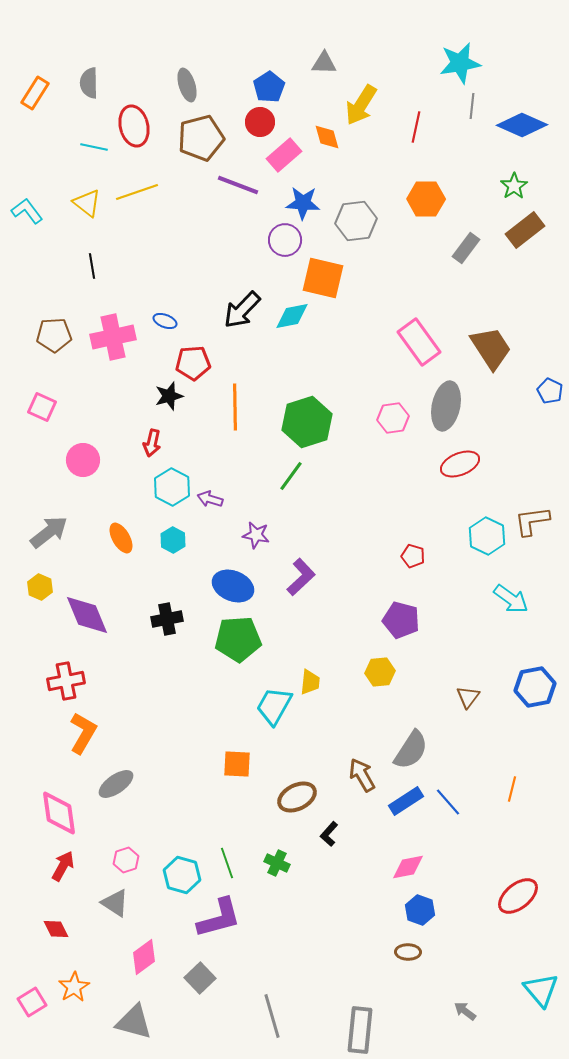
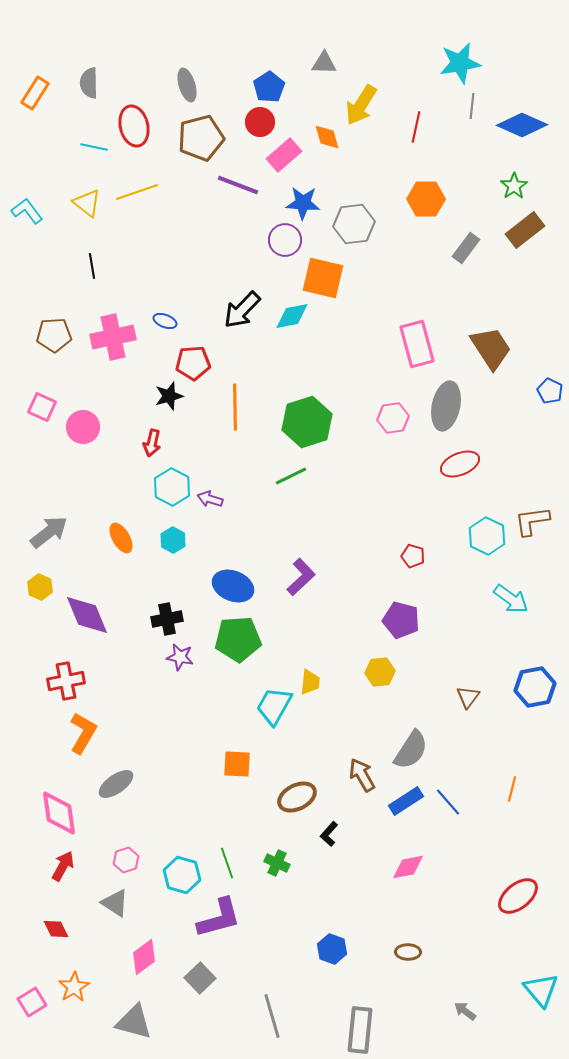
gray hexagon at (356, 221): moved 2 px left, 3 px down
pink rectangle at (419, 342): moved 2 px left, 2 px down; rotated 21 degrees clockwise
pink circle at (83, 460): moved 33 px up
green line at (291, 476): rotated 28 degrees clockwise
purple star at (256, 535): moved 76 px left, 122 px down
blue hexagon at (420, 910): moved 88 px left, 39 px down
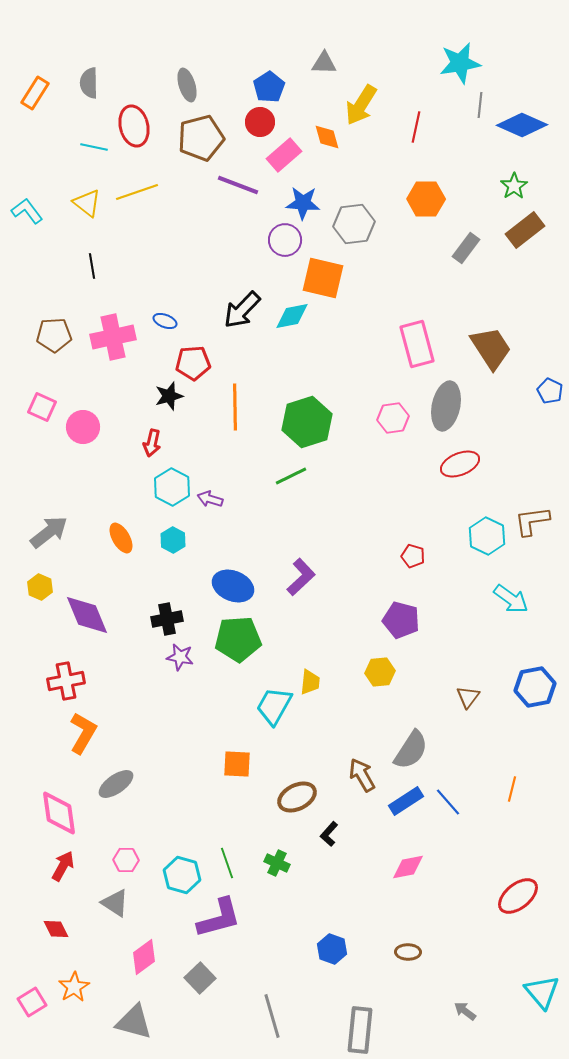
gray line at (472, 106): moved 8 px right, 1 px up
pink hexagon at (126, 860): rotated 20 degrees clockwise
cyan triangle at (541, 990): moved 1 px right, 2 px down
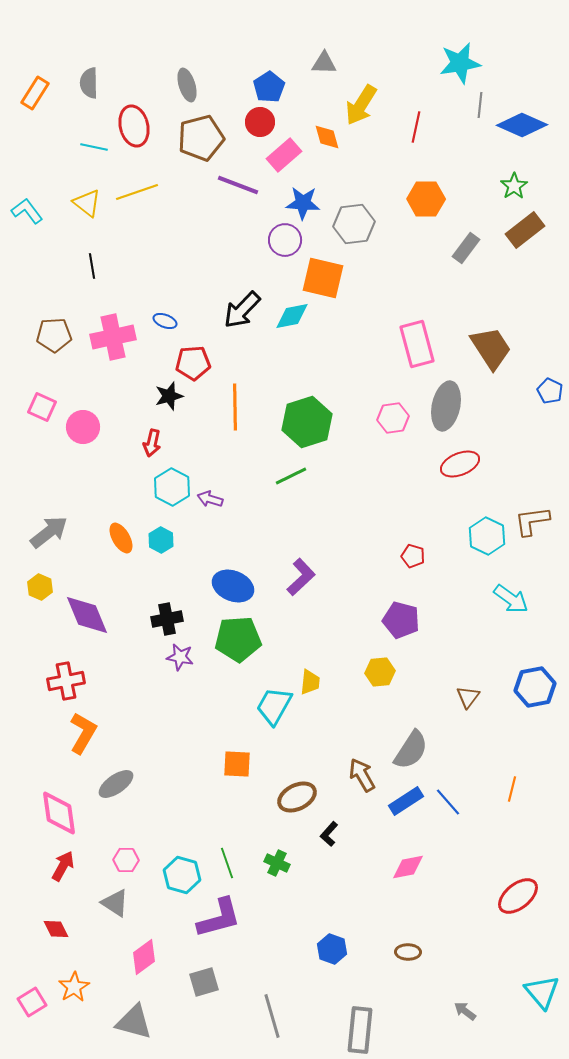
cyan hexagon at (173, 540): moved 12 px left
gray square at (200, 978): moved 4 px right, 4 px down; rotated 28 degrees clockwise
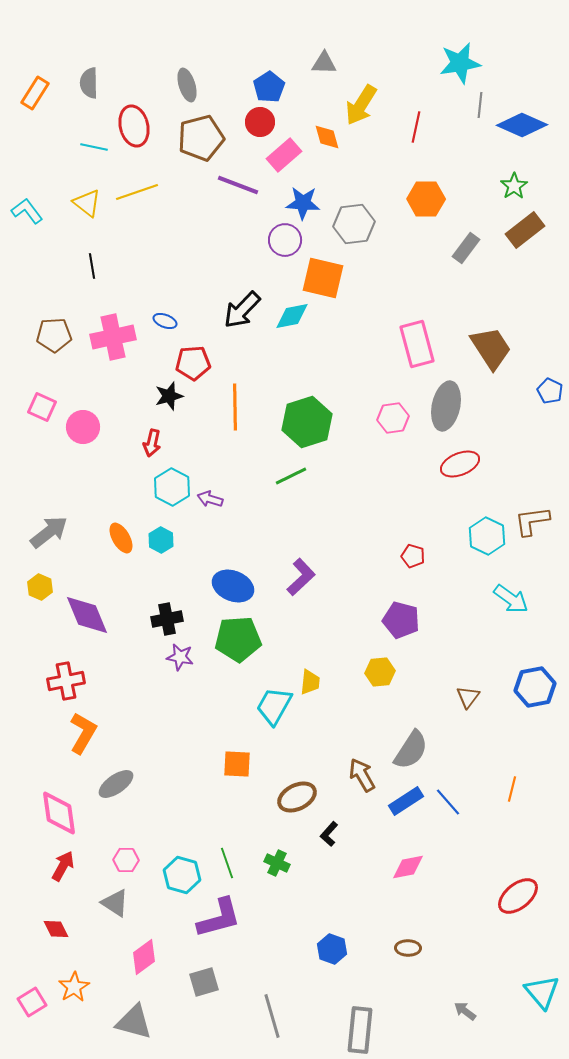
brown ellipse at (408, 952): moved 4 px up
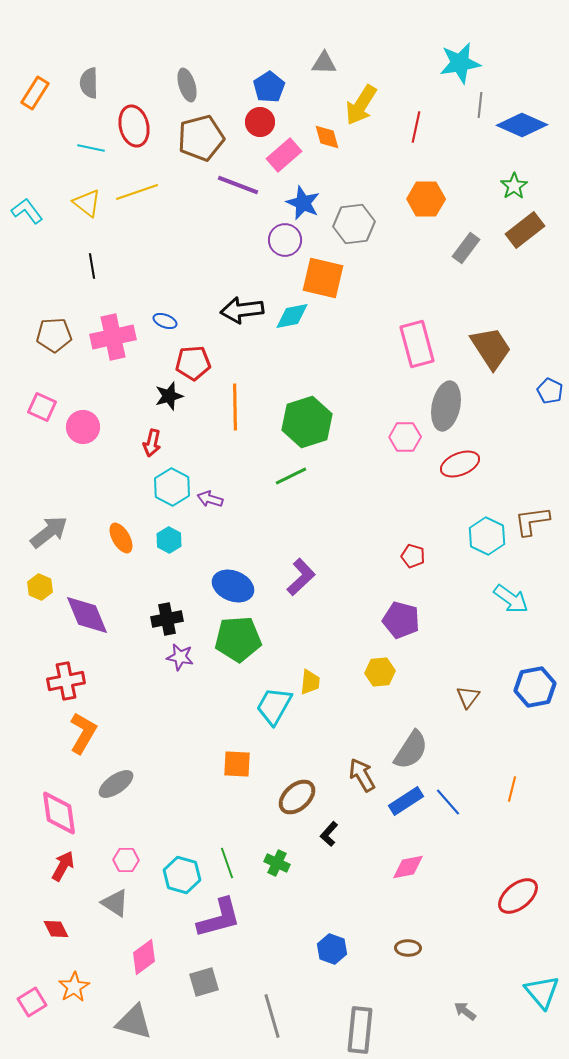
cyan line at (94, 147): moved 3 px left, 1 px down
blue star at (303, 203): rotated 20 degrees clockwise
black arrow at (242, 310): rotated 39 degrees clockwise
pink hexagon at (393, 418): moved 12 px right, 19 px down; rotated 8 degrees clockwise
cyan hexagon at (161, 540): moved 8 px right
brown ellipse at (297, 797): rotated 15 degrees counterclockwise
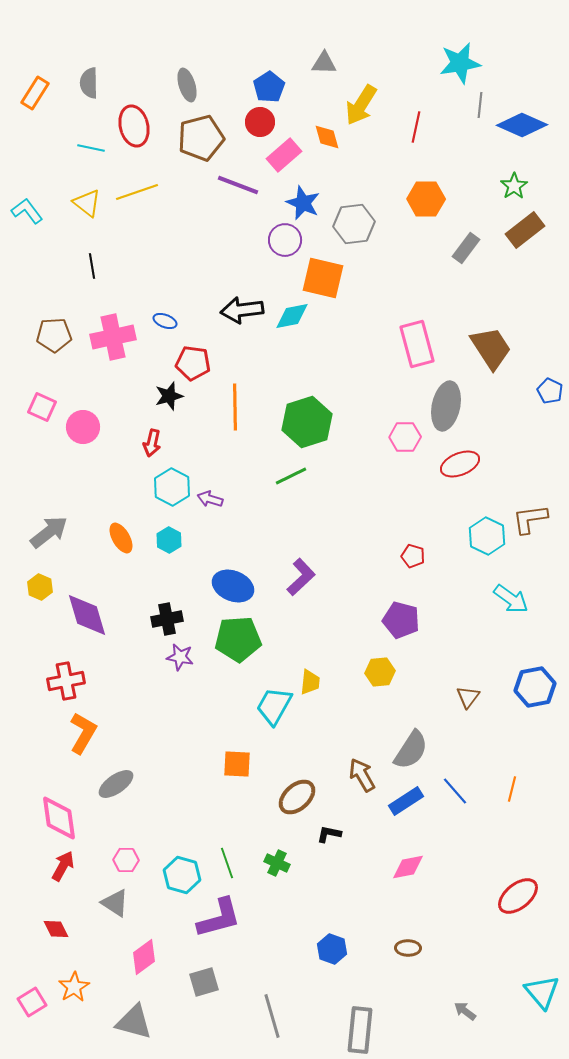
red pentagon at (193, 363): rotated 12 degrees clockwise
brown L-shape at (532, 521): moved 2 px left, 2 px up
purple diamond at (87, 615): rotated 6 degrees clockwise
blue line at (448, 802): moved 7 px right, 11 px up
pink diamond at (59, 813): moved 5 px down
black L-shape at (329, 834): rotated 60 degrees clockwise
